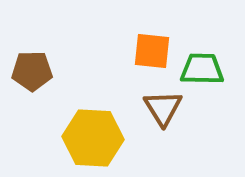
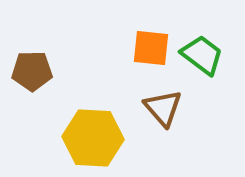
orange square: moved 1 px left, 3 px up
green trapezoid: moved 14 px up; rotated 36 degrees clockwise
brown triangle: rotated 9 degrees counterclockwise
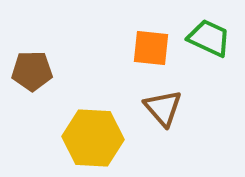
green trapezoid: moved 7 px right, 17 px up; rotated 12 degrees counterclockwise
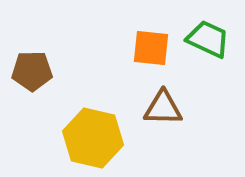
green trapezoid: moved 1 px left, 1 px down
brown triangle: rotated 48 degrees counterclockwise
yellow hexagon: rotated 10 degrees clockwise
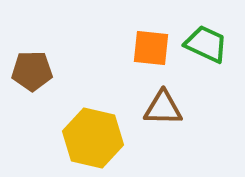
green trapezoid: moved 2 px left, 5 px down
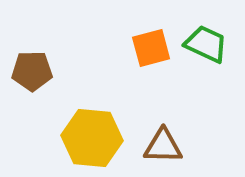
orange square: rotated 21 degrees counterclockwise
brown triangle: moved 38 px down
yellow hexagon: moved 1 px left; rotated 8 degrees counterclockwise
